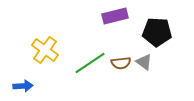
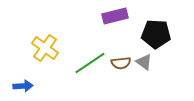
black pentagon: moved 1 px left, 2 px down
yellow cross: moved 2 px up
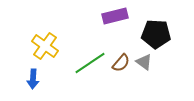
yellow cross: moved 2 px up
brown semicircle: rotated 42 degrees counterclockwise
blue arrow: moved 10 px right, 7 px up; rotated 96 degrees clockwise
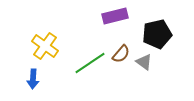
black pentagon: moved 1 px right; rotated 16 degrees counterclockwise
brown semicircle: moved 9 px up
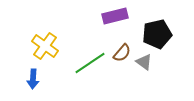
brown semicircle: moved 1 px right, 1 px up
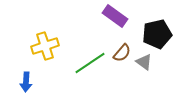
purple rectangle: rotated 50 degrees clockwise
yellow cross: rotated 36 degrees clockwise
blue arrow: moved 7 px left, 3 px down
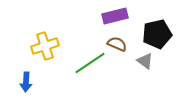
purple rectangle: rotated 50 degrees counterclockwise
brown semicircle: moved 5 px left, 9 px up; rotated 108 degrees counterclockwise
gray triangle: moved 1 px right, 1 px up
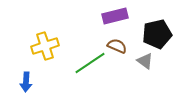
brown semicircle: moved 2 px down
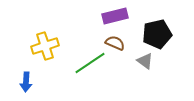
brown semicircle: moved 2 px left, 3 px up
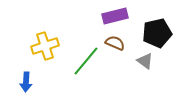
black pentagon: moved 1 px up
green line: moved 4 px left, 2 px up; rotated 16 degrees counterclockwise
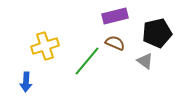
green line: moved 1 px right
